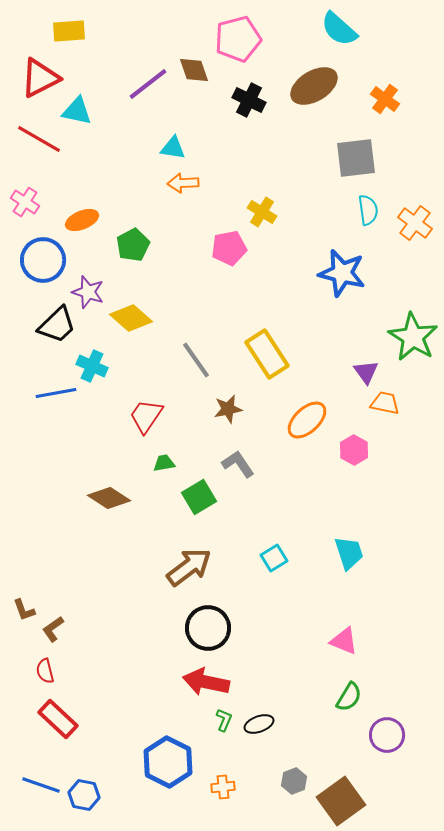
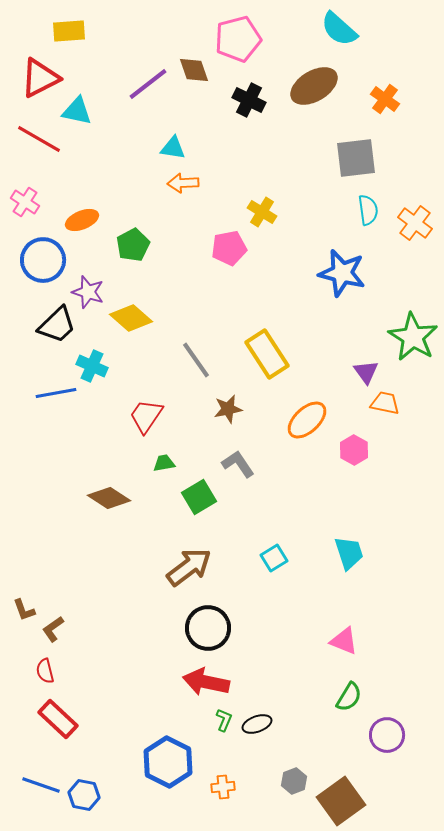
black ellipse at (259, 724): moved 2 px left
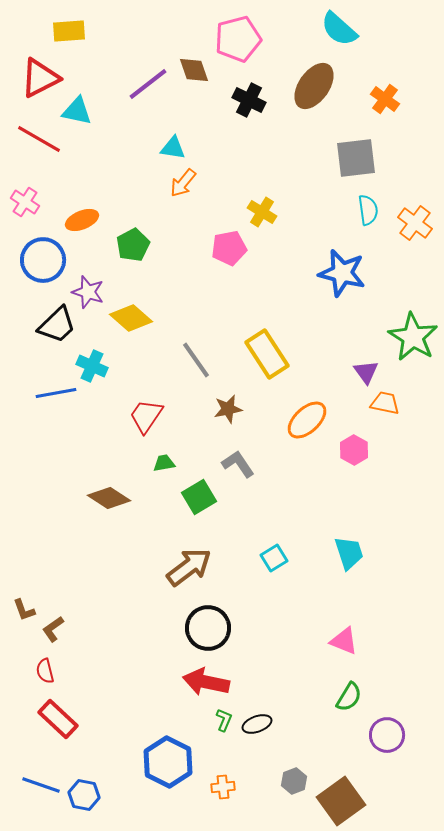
brown ellipse at (314, 86): rotated 24 degrees counterclockwise
orange arrow at (183, 183): rotated 48 degrees counterclockwise
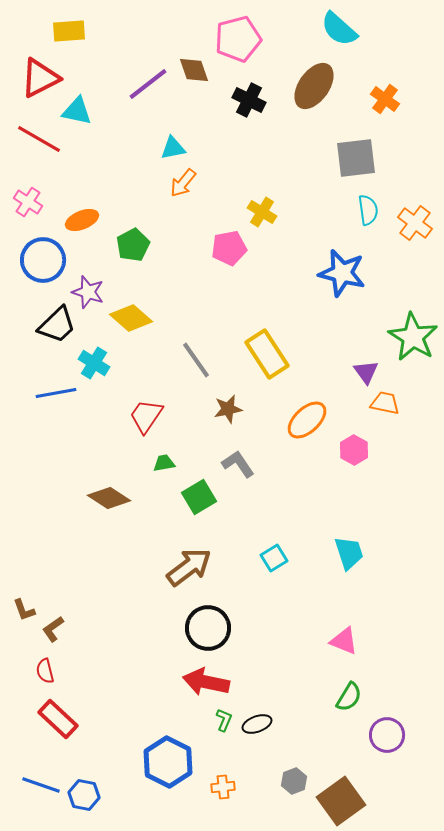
cyan triangle at (173, 148): rotated 20 degrees counterclockwise
pink cross at (25, 202): moved 3 px right
cyan cross at (92, 366): moved 2 px right, 3 px up; rotated 8 degrees clockwise
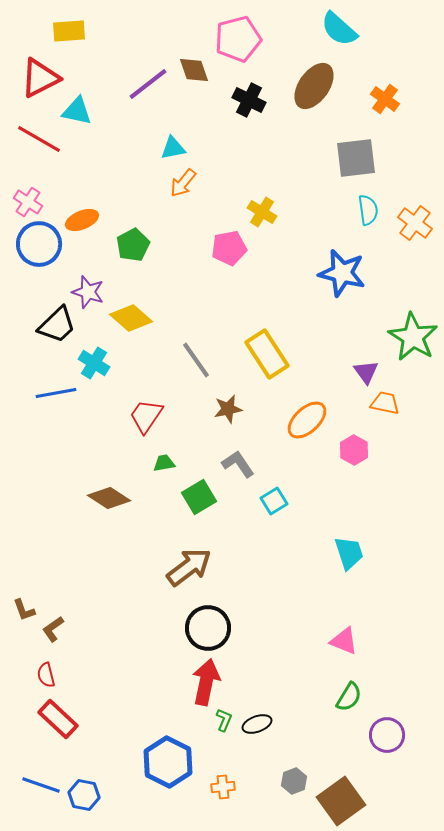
blue circle at (43, 260): moved 4 px left, 16 px up
cyan square at (274, 558): moved 57 px up
red semicircle at (45, 671): moved 1 px right, 4 px down
red arrow at (206, 682): rotated 90 degrees clockwise
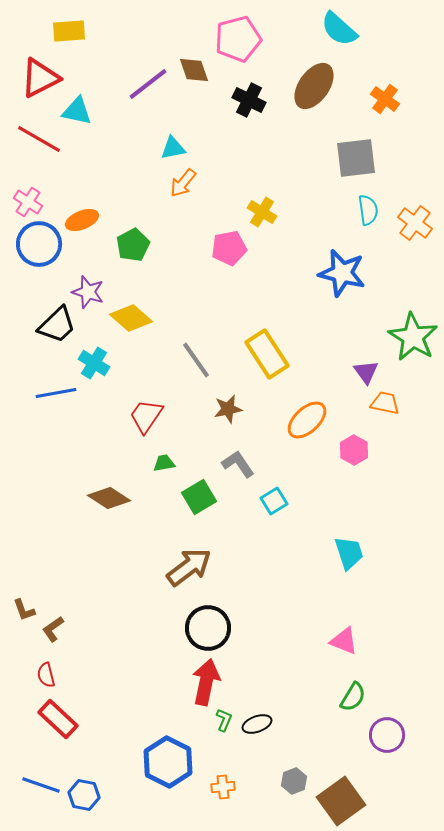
green semicircle at (349, 697): moved 4 px right
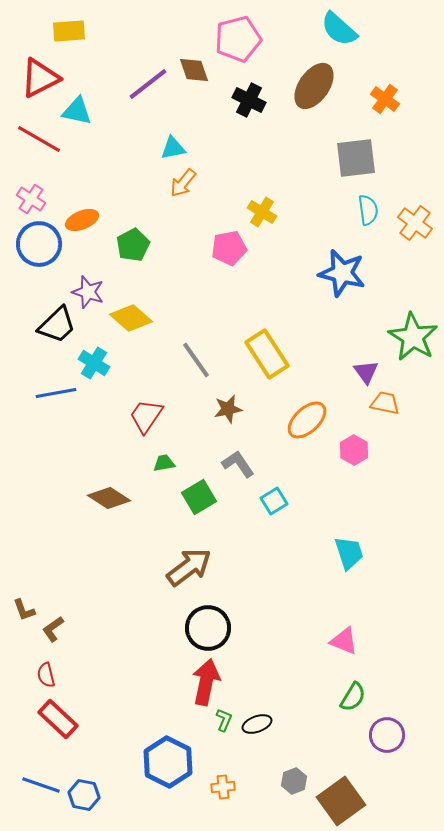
pink cross at (28, 202): moved 3 px right, 3 px up
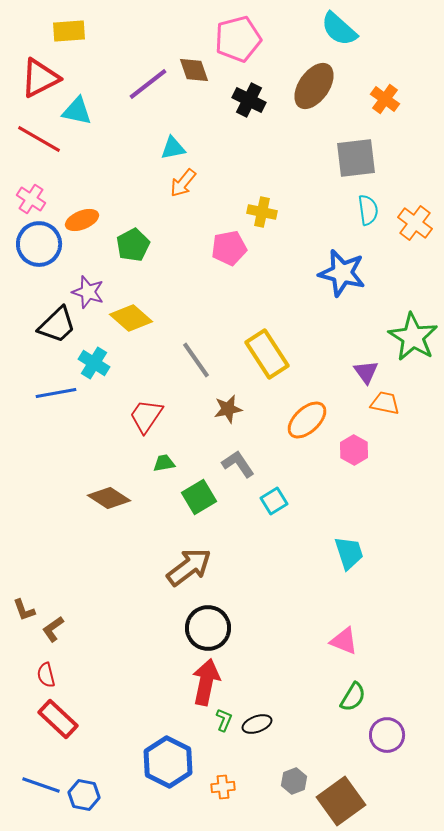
yellow cross at (262, 212): rotated 20 degrees counterclockwise
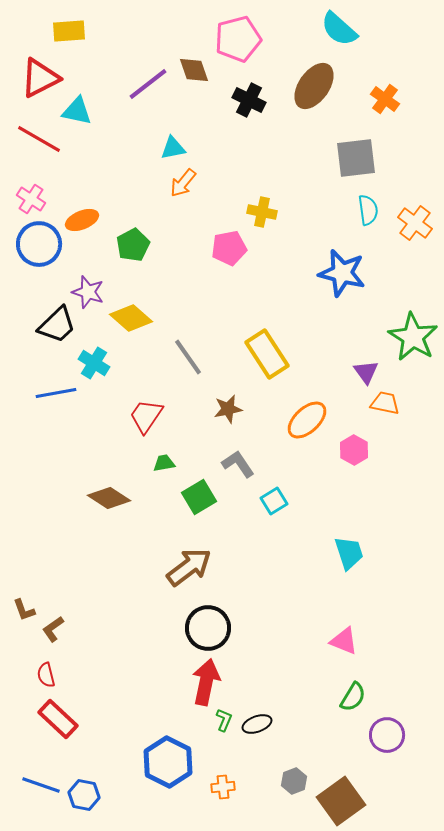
gray line at (196, 360): moved 8 px left, 3 px up
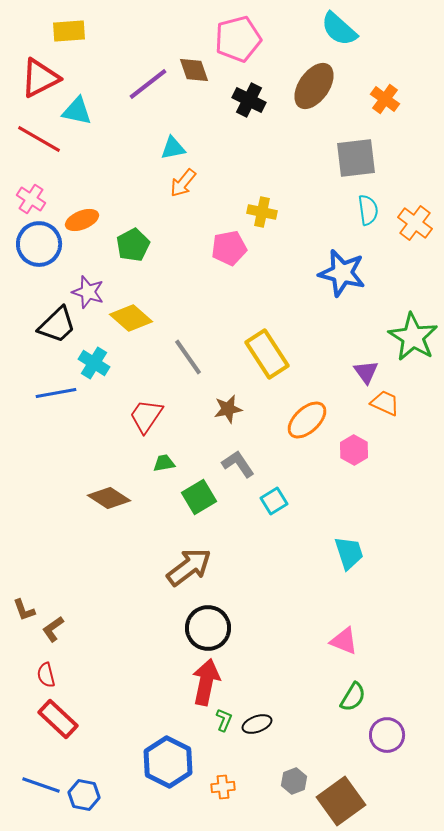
orange trapezoid at (385, 403): rotated 12 degrees clockwise
